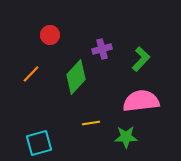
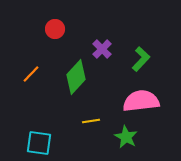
red circle: moved 5 px right, 6 px up
purple cross: rotated 30 degrees counterclockwise
yellow line: moved 2 px up
green star: rotated 30 degrees clockwise
cyan square: rotated 24 degrees clockwise
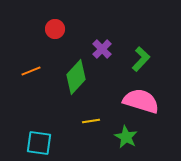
orange line: moved 3 px up; rotated 24 degrees clockwise
pink semicircle: rotated 24 degrees clockwise
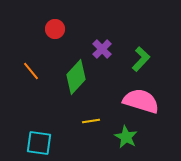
orange line: rotated 72 degrees clockwise
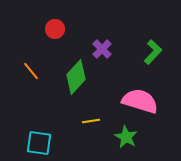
green L-shape: moved 12 px right, 7 px up
pink semicircle: moved 1 px left
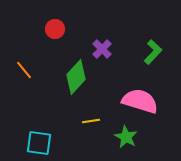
orange line: moved 7 px left, 1 px up
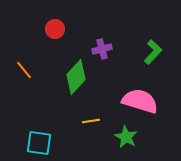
purple cross: rotated 30 degrees clockwise
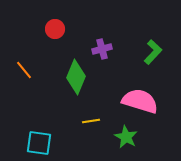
green diamond: rotated 20 degrees counterclockwise
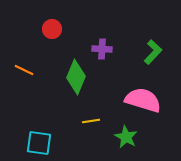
red circle: moved 3 px left
purple cross: rotated 18 degrees clockwise
orange line: rotated 24 degrees counterclockwise
pink semicircle: moved 3 px right, 1 px up
